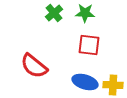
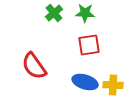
red square: rotated 15 degrees counterclockwise
red semicircle: rotated 16 degrees clockwise
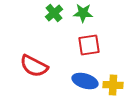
green star: moved 2 px left
red semicircle: rotated 28 degrees counterclockwise
blue ellipse: moved 1 px up
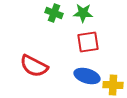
green cross: rotated 30 degrees counterclockwise
red square: moved 1 px left, 3 px up
blue ellipse: moved 2 px right, 5 px up
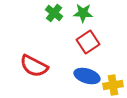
green cross: rotated 18 degrees clockwise
red square: rotated 25 degrees counterclockwise
yellow cross: rotated 12 degrees counterclockwise
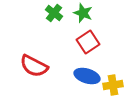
green star: rotated 18 degrees clockwise
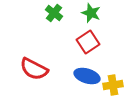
green star: moved 8 px right
red semicircle: moved 3 px down
